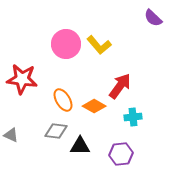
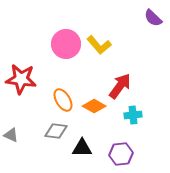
red star: moved 1 px left
cyan cross: moved 2 px up
black triangle: moved 2 px right, 2 px down
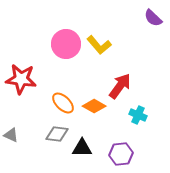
orange ellipse: moved 3 px down; rotated 15 degrees counterclockwise
cyan cross: moved 5 px right; rotated 30 degrees clockwise
gray diamond: moved 1 px right, 3 px down
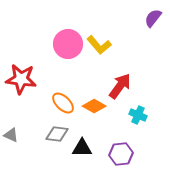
purple semicircle: rotated 84 degrees clockwise
pink circle: moved 2 px right
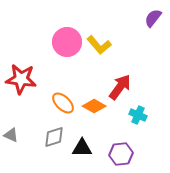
pink circle: moved 1 px left, 2 px up
red arrow: moved 1 px down
gray diamond: moved 3 px left, 3 px down; rotated 25 degrees counterclockwise
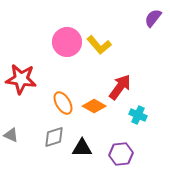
orange ellipse: rotated 15 degrees clockwise
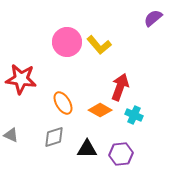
purple semicircle: rotated 12 degrees clockwise
red arrow: rotated 16 degrees counterclockwise
orange diamond: moved 6 px right, 4 px down
cyan cross: moved 4 px left
black triangle: moved 5 px right, 1 px down
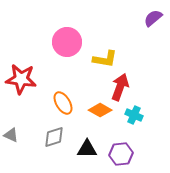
yellow L-shape: moved 6 px right, 14 px down; rotated 40 degrees counterclockwise
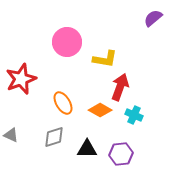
red star: rotated 28 degrees counterclockwise
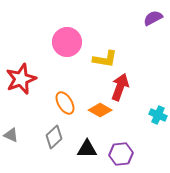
purple semicircle: rotated 12 degrees clockwise
orange ellipse: moved 2 px right
cyan cross: moved 24 px right
gray diamond: rotated 25 degrees counterclockwise
